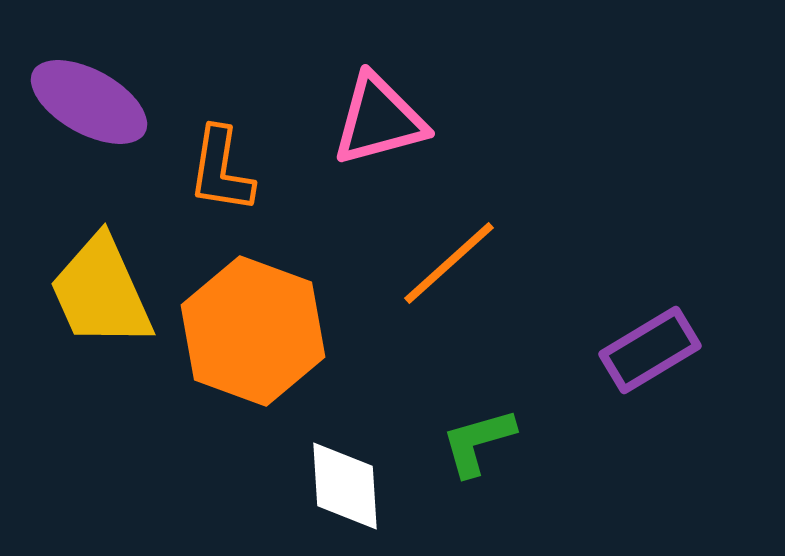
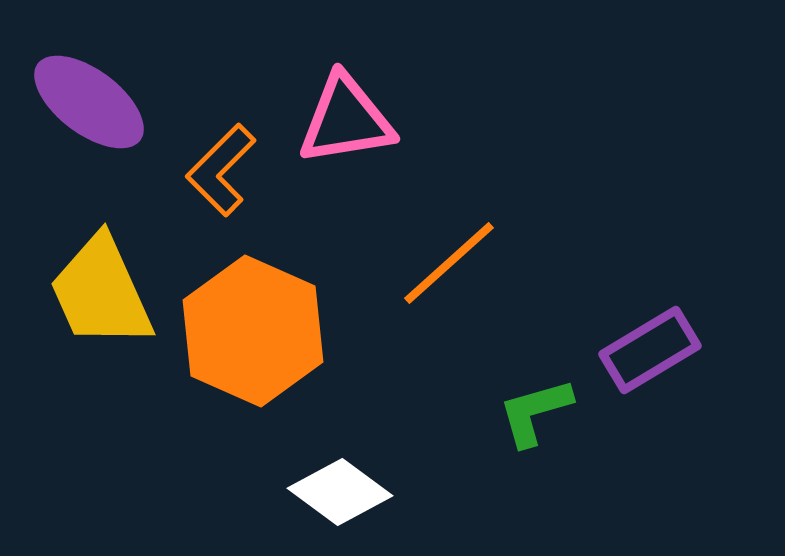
purple ellipse: rotated 8 degrees clockwise
pink triangle: moved 33 px left; rotated 6 degrees clockwise
orange L-shape: rotated 36 degrees clockwise
orange hexagon: rotated 4 degrees clockwise
green L-shape: moved 57 px right, 30 px up
white diamond: moved 5 px left, 6 px down; rotated 50 degrees counterclockwise
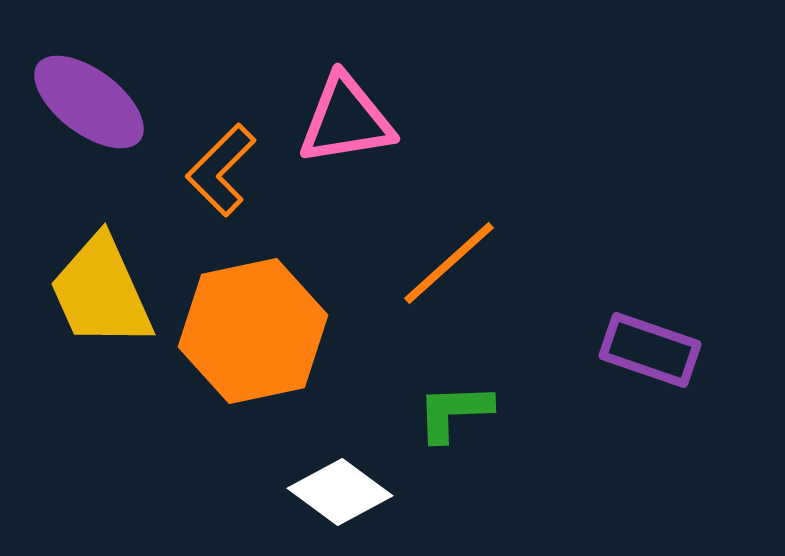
orange hexagon: rotated 24 degrees clockwise
purple rectangle: rotated 50 degrees clockwise
green L-shape: moved 81 px left; rotated 14 degrees clockwise
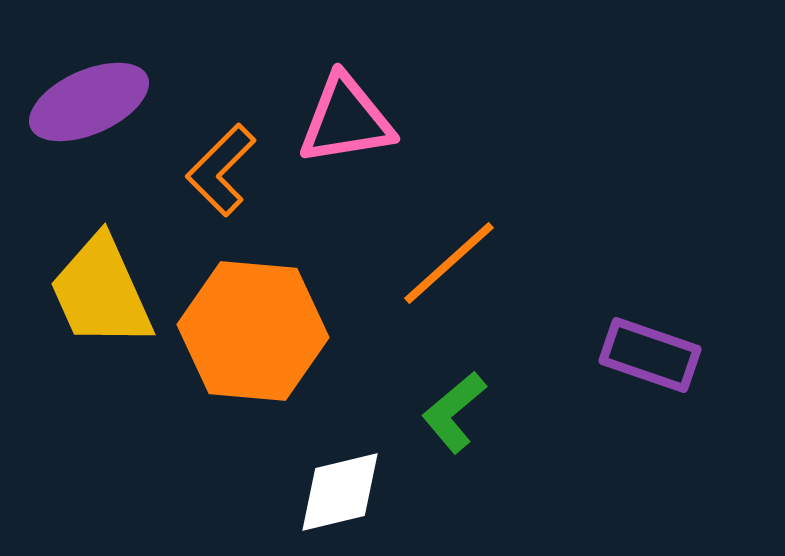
purple ellipse: rotated 61 degrees counterclockwise
orange hexagon: rotated 17 degrees clockwise
purple rectangle: moved 5 px down
green L-shape: rotated 38 degrees counterclockwise
white diamond: rotated 50 degrees counterclockwise
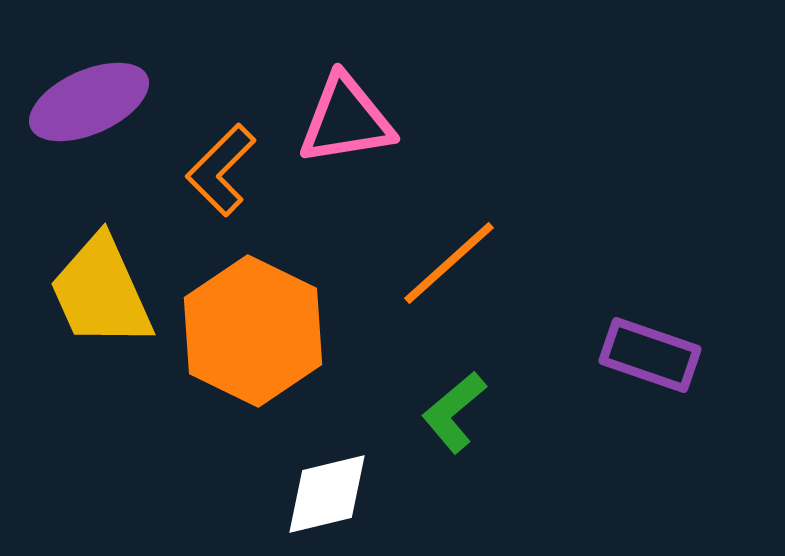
orange hexagon: rotated 21 degrees clockwise
white diamond: moved 13 px left, 2 px down
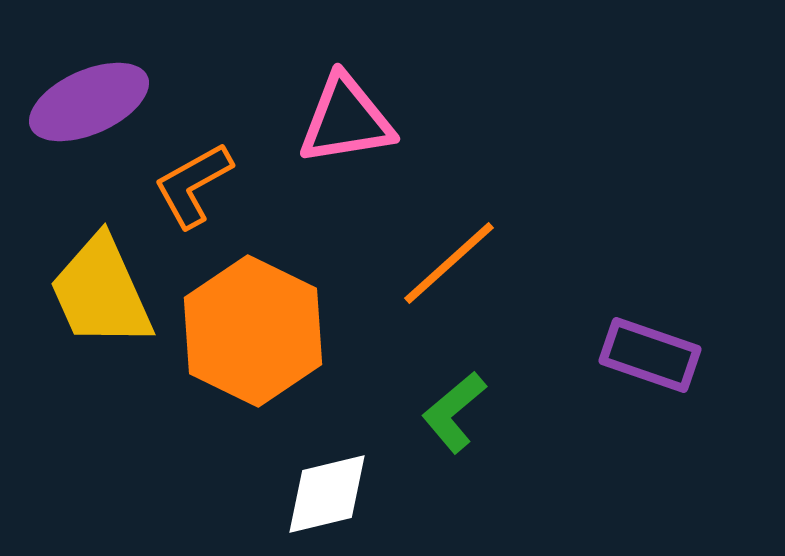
orange L-shape: moved 28 px left, 15 px down; rotated 16 degrees clockwise
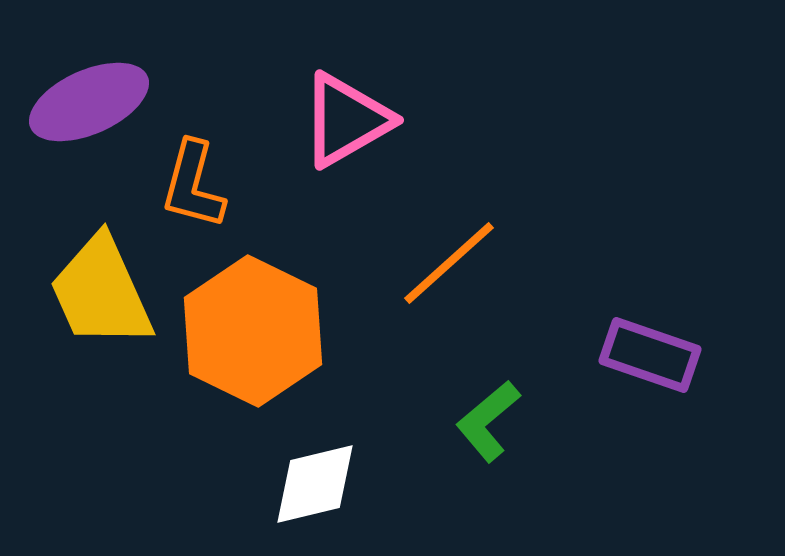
pink triangle: rotated 21 degrees counterclockwise
orange L-shape: rotated 46 degrees counterclockwise
green L-shape: moved 34 px right, 9 px down
white diamond: moved 12 px left, 10 px up
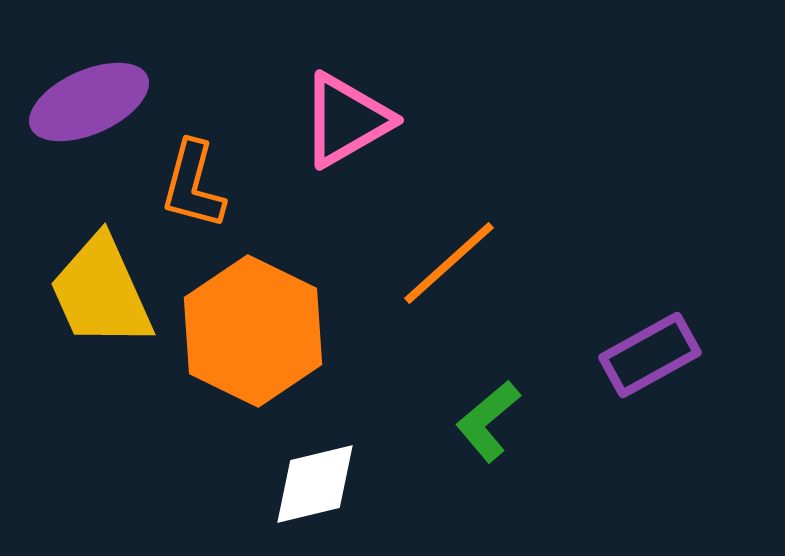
purple rectangle: rotated 48 degrees counterclockwise
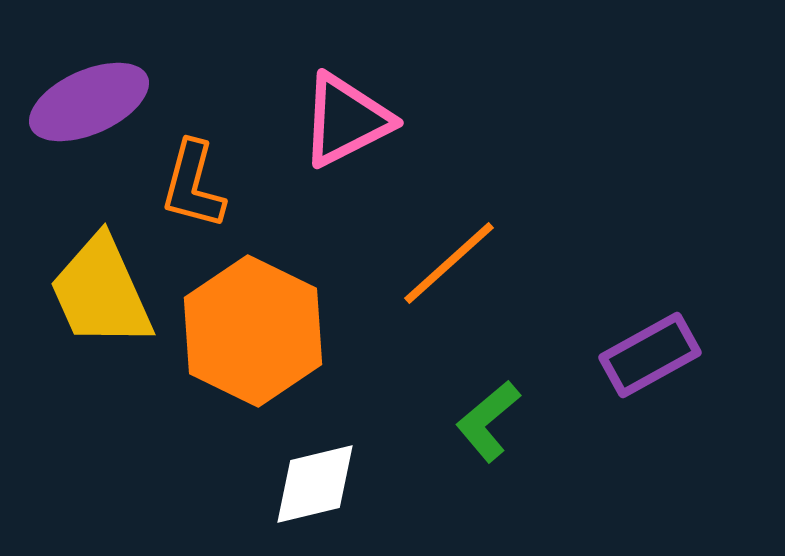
pink triangle: rotated 3 degrees clockwise
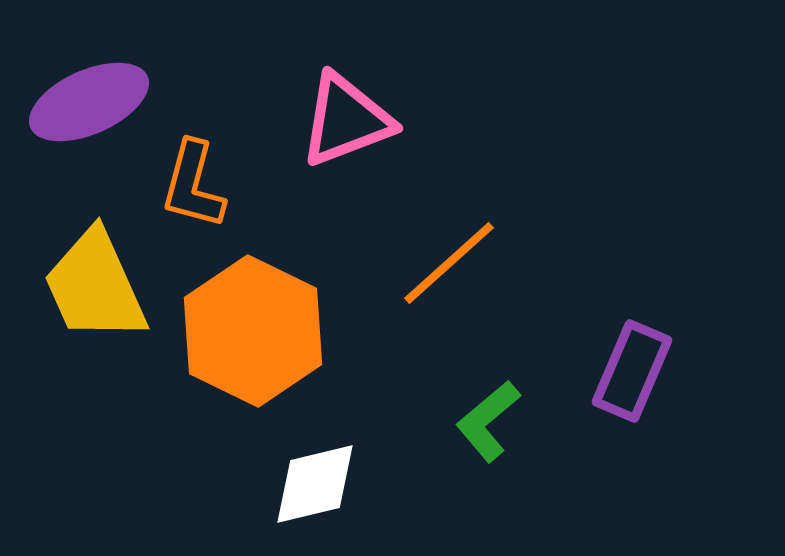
pink triangle: rotated 6 degrees clockwise
yellow trapezoid: moved 6 px left, 6 px up
purple rectangle: moved 18 px left, 16 px down; rotated 38 degrees counterclockwise
